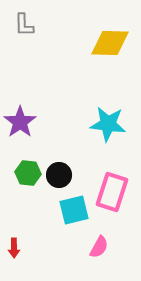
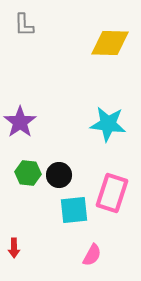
pink rectangle: moved 1 px down
cyan square: rotated 8 degrees clockwise
pink semicircle: moved 7 px left, 8 px down
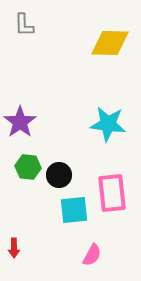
green hexagon: moved 6 px up
pink rectangle: rotated 24 degrees counterclockwise
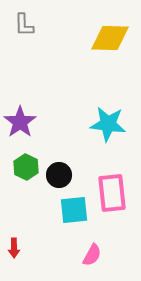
yellow diamond: moved 5 px up
green hexagon: moved 2 px left; rotated 20 degrees clockwise
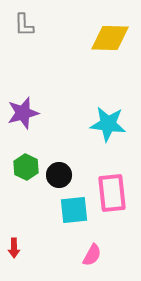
purple star: moved 3 px right, 9 px up; rotated 20 degrees clockwise
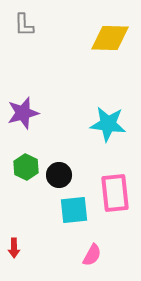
pink rectangle: moved 3 px right
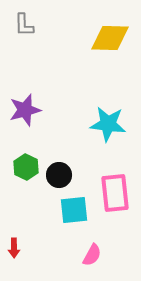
purple star: moved 2 px right, 3 px up
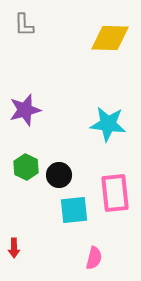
pink semicircle: moved 2 px right, 3 px down; rotated 15 degrees counterclockwise
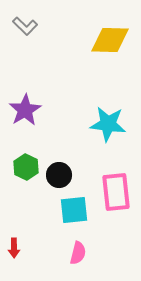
gray L-shape: moved 1 px right, 1 px down; rotated 45 degrees counterclockwise
yellow diamond: moved 2 px down
purple star: rotated 16 degrees counterclockwise
pink rectangle: moved 1 px right, 1 px up
pink semicircle: moved 16 px left, 5 px up
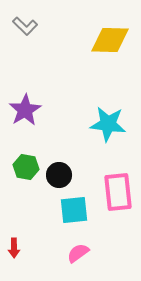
green hexagon: rotated 15 degrees counterclockwise
pink rectangle: moved 2 px right
pink semicircle: rotated 140 degrees counterclockwise
